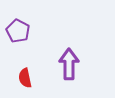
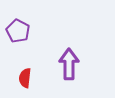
red semicircle: rotated 18 degrees clockwise
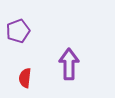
purple pentagon: rotated 25 degrees clockwise
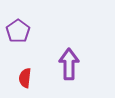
purple pentagon: rotated 15 degrees counterclockwise
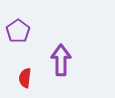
purple arrow: moved 8 px left, 4 px up
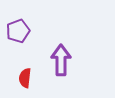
purple pentagon: rotated 15 degrees clockwise
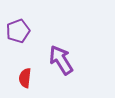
purple arrow: rotated 32 degrees counterclockwise
